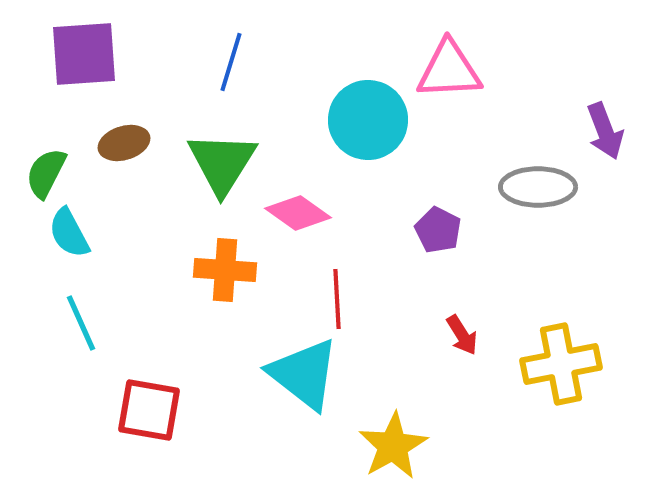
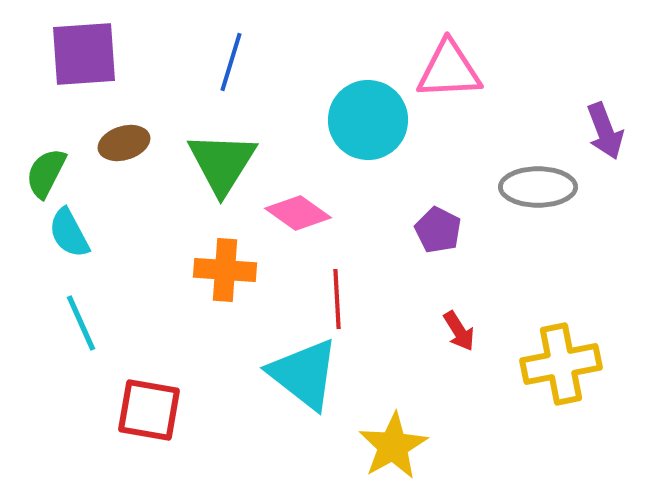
red arrow: moved 3 px left, 4 px up
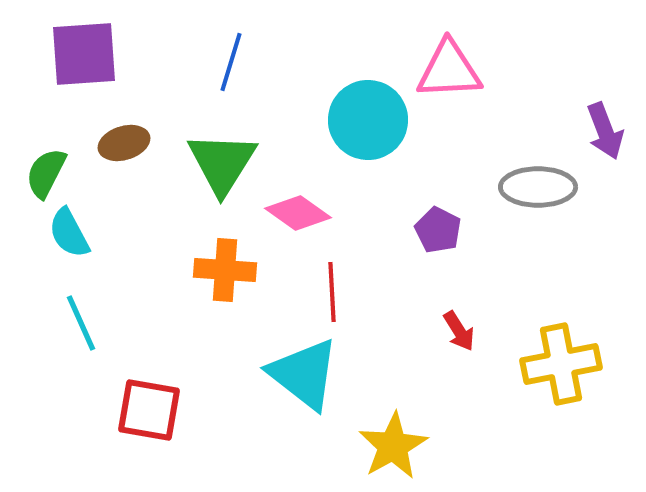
red line: moved 5 px left, 7 px up
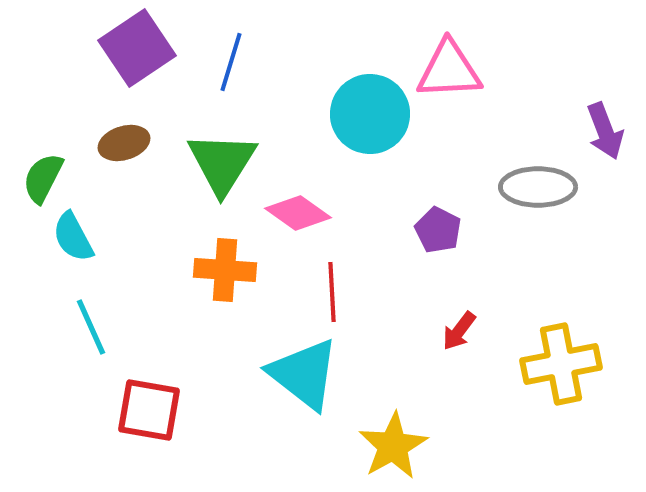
purple square: moved 53 px right, 6 px up; rotated 30 degrees counterclockwise
cyan circle: moved 2 px right, 6 px up
green semicircle: moved 3 px left, 5 px down
cyan semicircle: moved 4 px right, 4 px down
cyan line: moved 10 px right, 4 px down
red arrow: rotated 69 degrees clockwise
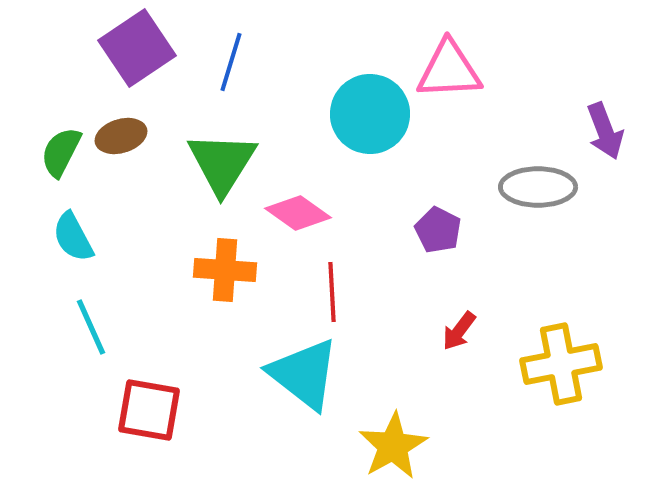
brown ellipse: moved 3 px left, 7 px up
green semicircle: moved 18 px right, 26 px up
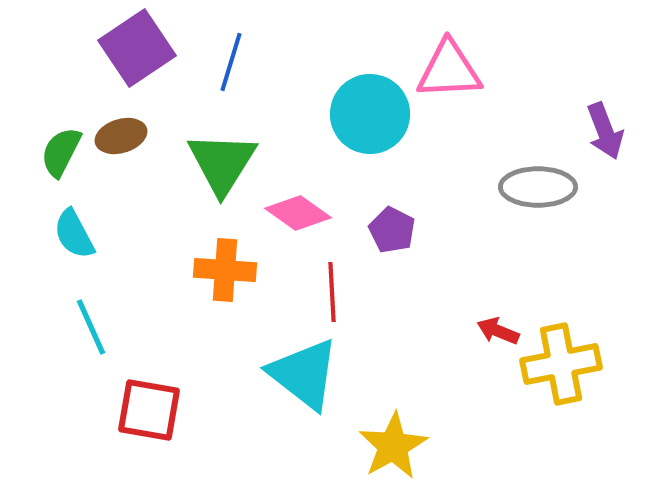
purple pentagon: moved 46 px left
cyan semicircle: moved 1 px right, 3 px up
red arrow: moved 39 px right; rotated 75 degrees clockwise
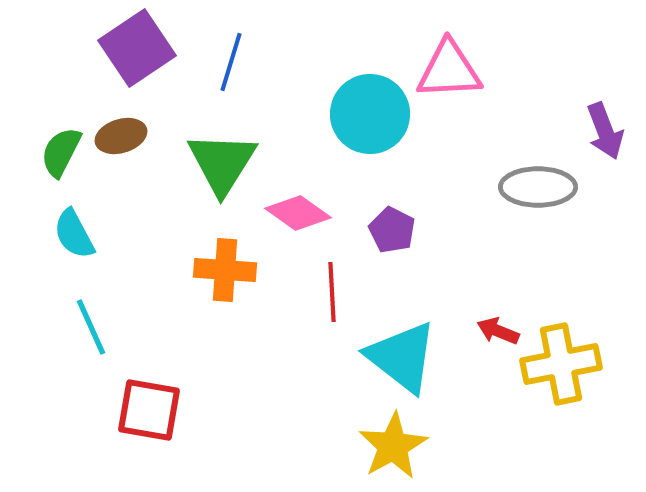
cyan triangle: moved 98 px right, 17 px up
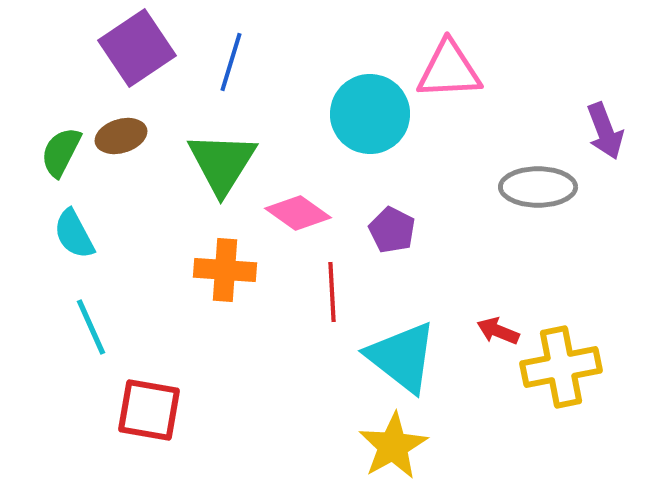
yellow cross: moved 3 px down
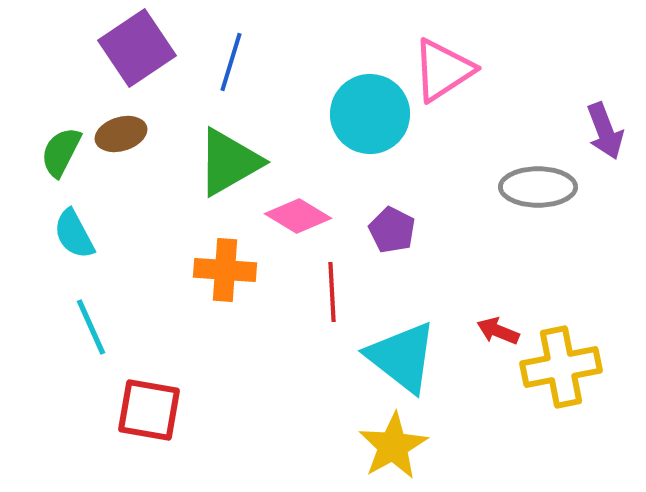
pink triangle: moved 6 px left; rotated 30 degrees counterclockwise
brown ellipse: moved 2 px up
green triangle: moved 7 px right, 1 px up; rotated 28 degrees clockwise
pink diamond: moved 3 px down; rotated 4 degrees counterclockwise
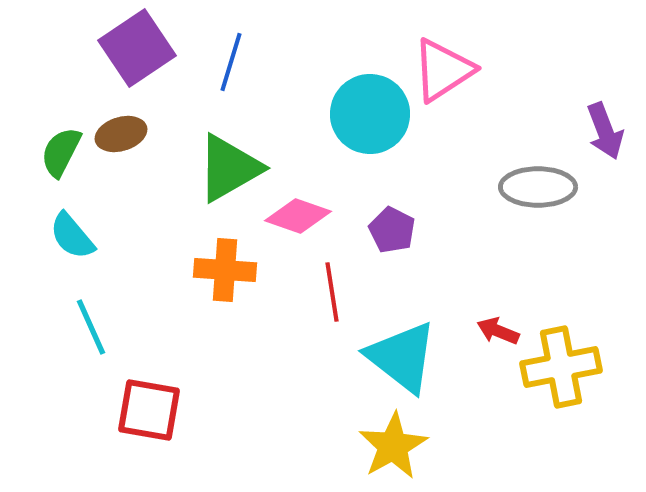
green triangle: moved 6 px down
pink diamond: rotated 12 degrees counterclockwise
cyan semicircle: moved 2 px left, 2 px down; rotated 12 degrees counterclockwise
red line: rotated 6 degrees counterclockwise
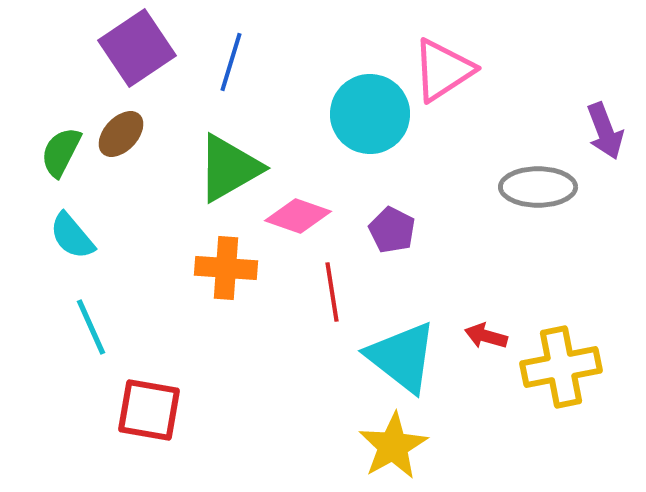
brown ellipse: rotated 30 degrees counterclockwise
orange cross: moved 1 px right, 2 px up
red arrow: moved 12 px left, 5 px down; rotated 6 degrees counterclockwise
